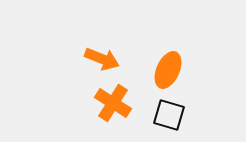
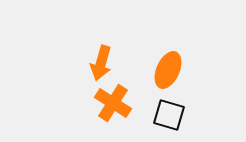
orange arrow: moved 1 px left, 4 px down; rotated 84 degrees clockwise
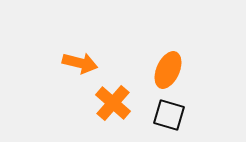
orange arrow: moved 21 px left; rotated 92 degrees counterclockwise
orange cross: rotated 9 degrees clockwise
